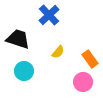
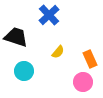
black trapezoid: moved 2 px left, 2 px up
orange rectangle: rotated 12 degrees clockwise
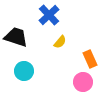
yellow semicircle: moved 2 px right, 10 px up
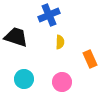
blue cross: rotated 20 degrees clockwise
yellow semicircle: rotated 40 degrees counterclockwise
cyan circle: moved 8 px down
pink circle: moved 21 px left
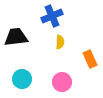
blue cross: moved 3 px right, 1 px down
black trapezoid: rotated 25 degrees counterclockwise
cyan circle: moved 2 px left
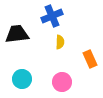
black trapezoid: moved 1 px right, 3 px up
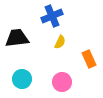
black trapezoid: moved 4 px down
yellow semicircle: rotated 24 degrees clockwise
orange rectangle: moved 1 px left
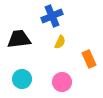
black trapezoid: moved 2 px right, 1 px down
